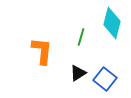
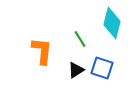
green line: moved 1 px left, 2 px down; rotated 48 degrees counterclockwise
black triangle: moved 2 px left, 3 px up
blue square: moved 3 px left, 11 px up; rotated 20 degrees counterclockwise
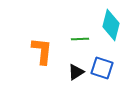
cyan diamond: moved 1 px left, 2 px down
green line: rotated 60 degrees counterclockwise
black triangle: moved 2 px down
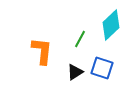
cyan diamond: rotated 32 degrees clockwise
green line: rotated 60 degrees counterclockwise
black triangle: moved 1 px left
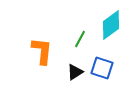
cyan diamond: rotated 8 degrees clockwise
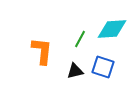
cyan diamond: moved 1 px right, 4 px down; rotated 32 degrees clockwise
blue square: moved 1 px right, 1 px up
black triangle: moved 1 px up; rotated 18 degrees clockwise
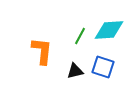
cyan diamond: moved 3 px left, 1 px down
green line: moved 3 px up
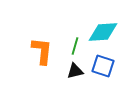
cyan diamond: moved 6 px left, 2 px down
green line: moved 5 px left, 10 px down; rotated 12 degrees counterclockwise
blue square: moved 1 px up
